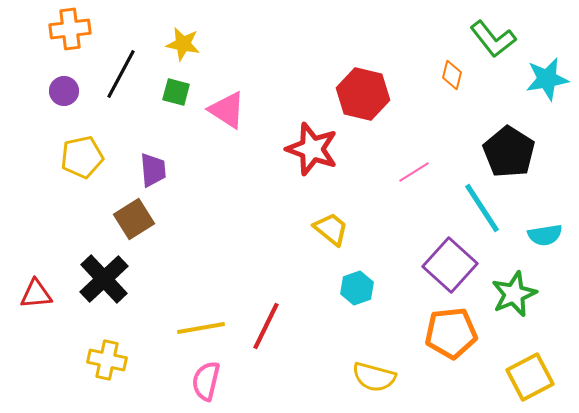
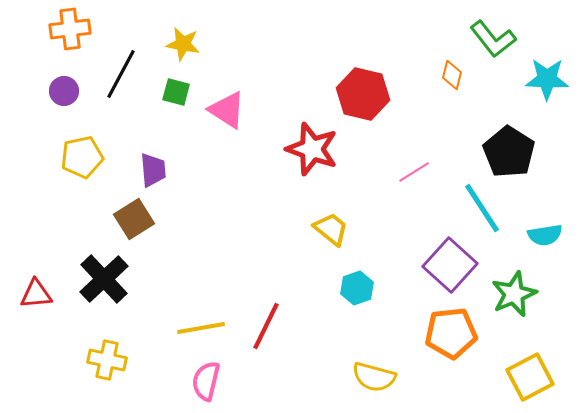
cyan star: rotated 12 degrees clockwise
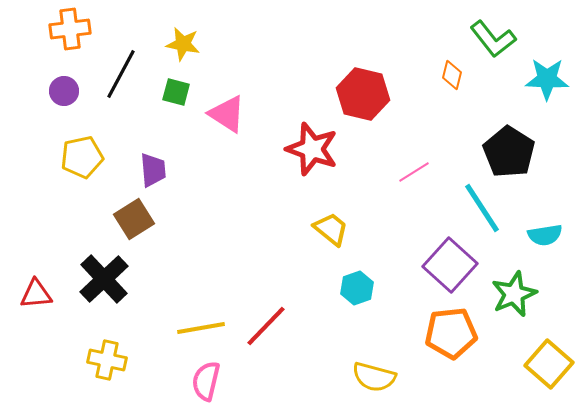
pink triangle: moved 4 px down
red line: rotated 18 degrees clockwise
yellow square: moved 19 px right, 13 px up; rotated 21 degrees counterclockwise
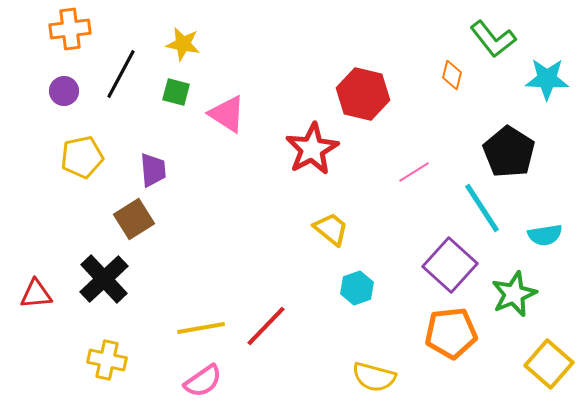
red star: rotated 24 degrees clockwise
pink semicircle: moved 3 px left; rotated 138 degrees counterclockwise
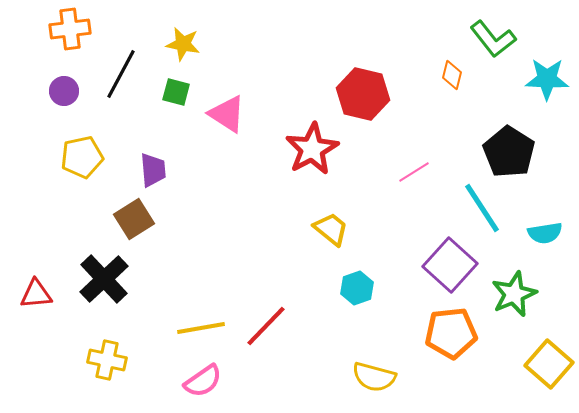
cyan semicircle: moved 2 px up
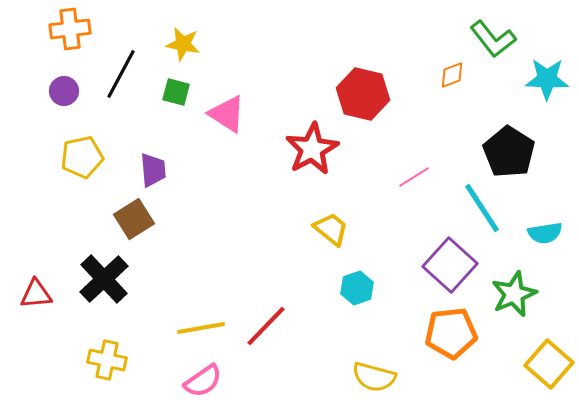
orange diamond: rotated 56 degrees clockwise
pink line: moved 5 px down
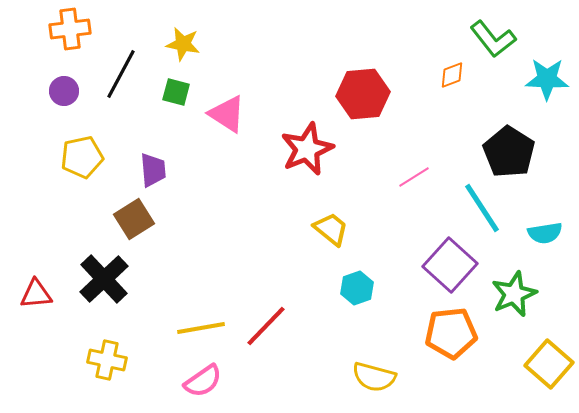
red hexagon: rotated 18 degrees counterclockwise
red star: moved 5 px left; rotated 6 degrees clockwise
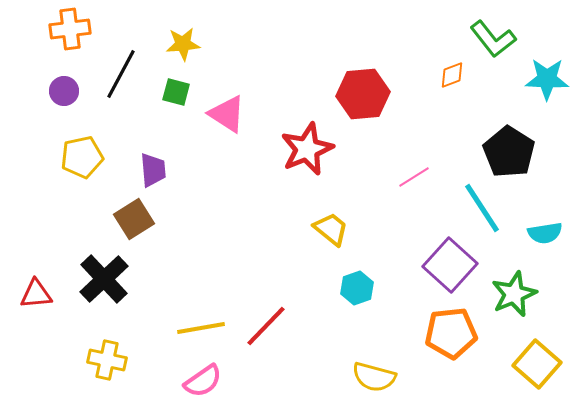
yellow star: rotated 16 degrees counterclockwise
yellow square: moved 12 px left
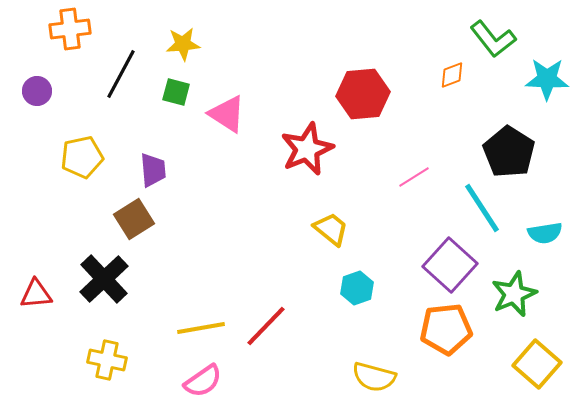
purple circle: moved 27 px left
orange pentagon: moved 5 px left, 4 px up
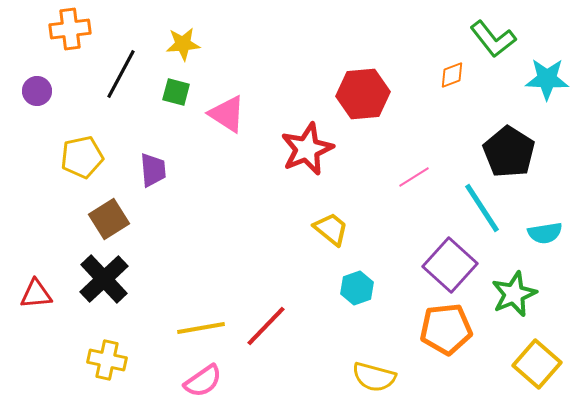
brown square: moved 25 px left
